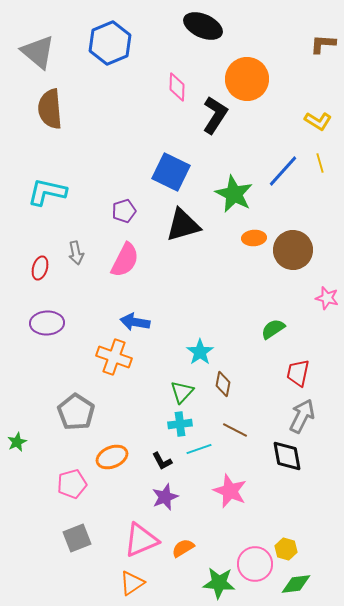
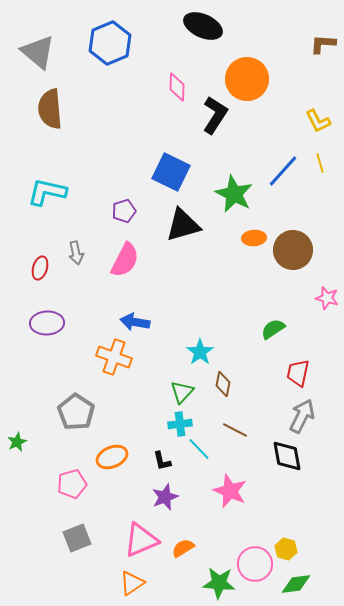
yellow L-shape at (318, 121): rotated 32 degrees clockwise
cyan line at (199, 449): rotated 65 degrees clockwise
black L-shape at (162, 461): rotated 15 degrees clockwise
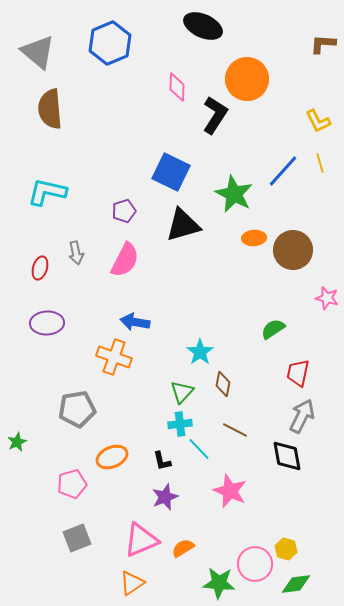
gray pentagon at (76, 412): moved 1 px right, 3 px up; rotated 30 degrees clockwise
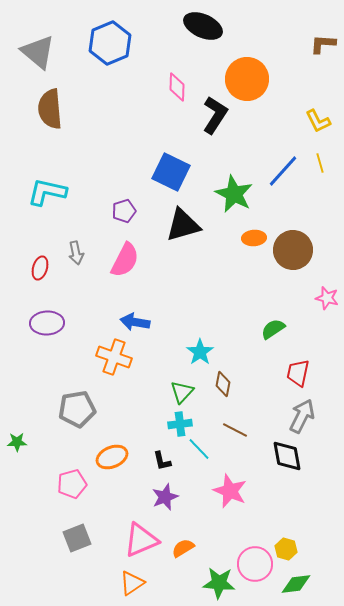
green star at (17, 442): rotated 24 degrees clockwise
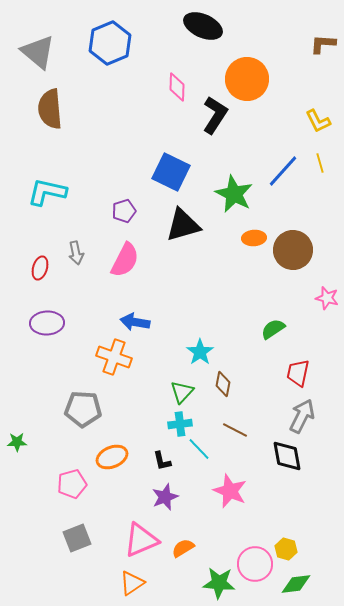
gray pentagon at (77, 409): moved 6 px right; rotated 12 degrees clockwise
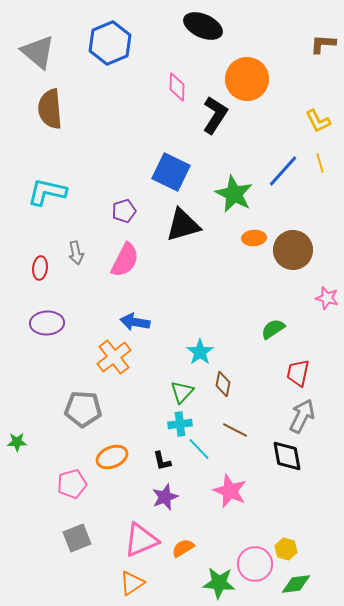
red ellipse at (40, 268): rotated 10 degrees counterclockwise
orange cross at (114, 357): rotated 32 degrees clockwise
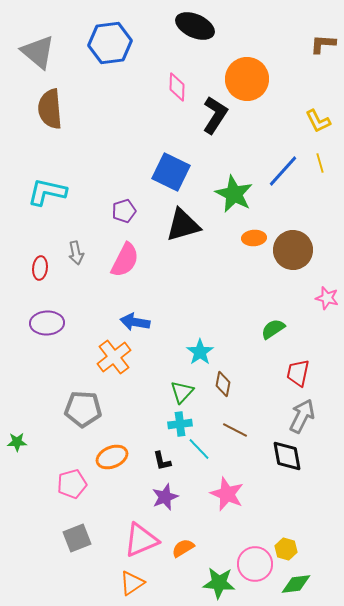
black ellipse at (203, 26): moved 8 px left
blue hexagon at (110, 43): rotated 15 degrees clockwise
pink star at (230, 491): moved 3 px left, 3 px down
